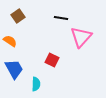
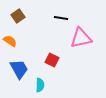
pink triangle: moved 1 px down; rotated 35 degrees clockwise
blue trapezoid: moved 5 px right
cyan semicircle: moved 4 px right, 1 px down
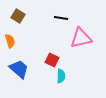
brown square: rotated 24 degrees counterclockwise
orange semicircle: rotated 40 degrees clockwise
blue trapezoid: rotated 20 degrees counterclockwise
cyan semicircle: moved 21 px right, 9 px up
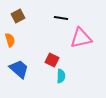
brown square: rotated 32 degrees clockwise
orange semicircle: moved 1 px up
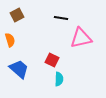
brown square: moved 1 px left, 1 px up
cyan semicircle: moved 2 px left, 3 px down
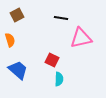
blue trapezoid: moved 1 px left, 1 px down
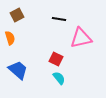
black line: moved 2 px left, 1 px down
orange semicircle: moved 2 px up
red square: moved 4 px right, 1 px up
cyan semicircle: moved 1 px up; rotated 40 degrees counterclockwise
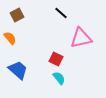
black line: moved 2 px right, 6 px up; rotated 32 degrees clockwise
orange semicircle: rotated 24 degrees counterclockwise
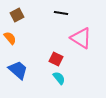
black line: rotated 32 degrees counterclockwise
pink triangle: rotated 45 degrees clockwise
